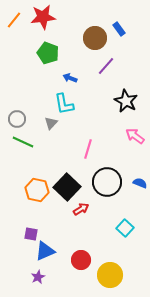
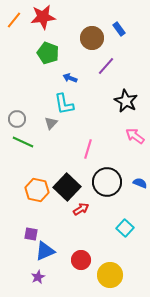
brown circle: moved 3 px left
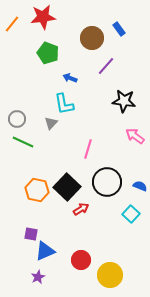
orange line: moved 2 px left, 4 px down
black star: moved 2 px left; rotated 20 degrees counterclockwise
blue semicircle: moved 3 px down
cyan square: moved 6 px right, 14 px up
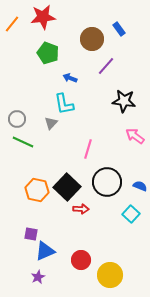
brown circle: moved 1 px down
red arrow: rotated 35 degrees clockwise
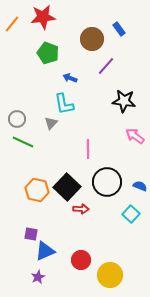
pink line: rotated 18 degrees counterclockwise
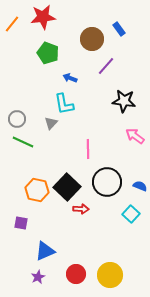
purple square: moved 10 px left, 11 px up
red circle: moved 5 px left, 14 px down
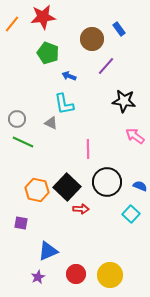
blue arrow: moved 1 px left, 2 px up
gray triangle: rotated 48 degrees counterclockwise
blue triangle: moved 3 px right
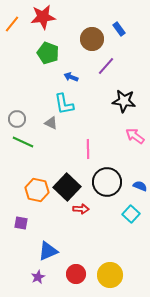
blue arrow: moved 2 px right, 1 px down
